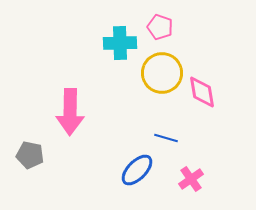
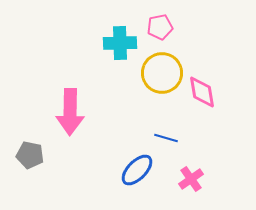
pink pentagon: rotated 30 degrees counterclockwise
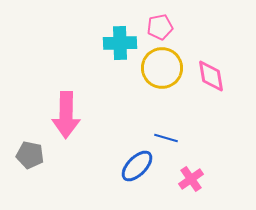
yellow circle: moved 5 px up
pink diamond: moved 9 px right, 16 px up
pink arrow: moved 4 px left, 3 px down
blue ellipse: moved 4 px up
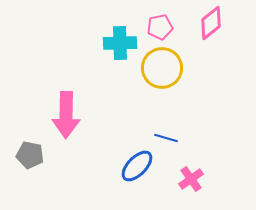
pink diamond: moved 53 px up; rotated 60 degrees clockwise
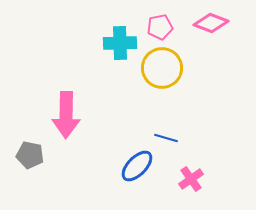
pink diamond: rotated 60 degrees clockwise
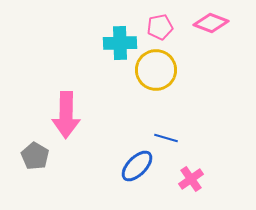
yellow circle: moved 6 px left, 2 px down
gray pentagon: moved 5 px right, 1 px down; rotated 20 degrees clockwise
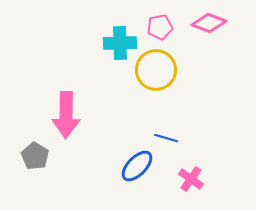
pink diamond: moved 2 px left
pink cross: rotated 20 degrees counterclockwise
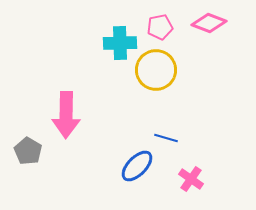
gray pentagon: moved 7 px left, 5 px up
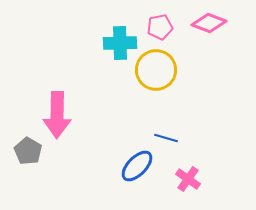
pink arrow: moved 9 px left
pink cross: moved 3 px left
